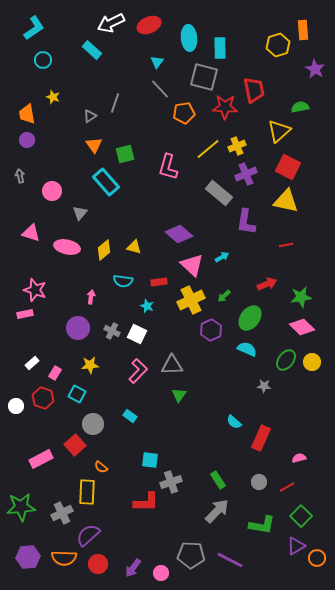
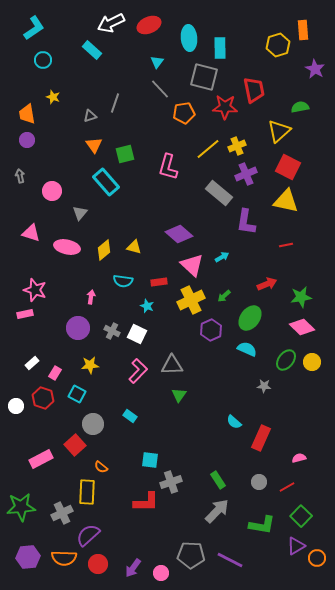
gray triangle at (90, 116): rotated 16 degrees clockwise
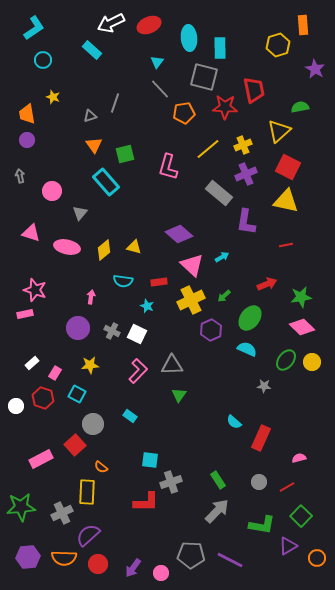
orange rectangle at (303, 30): moved 5 px up
yellow cross at (237, 146): moved 6 px right, 1 px up
purple triangle at (296, 546): moved 8 px left
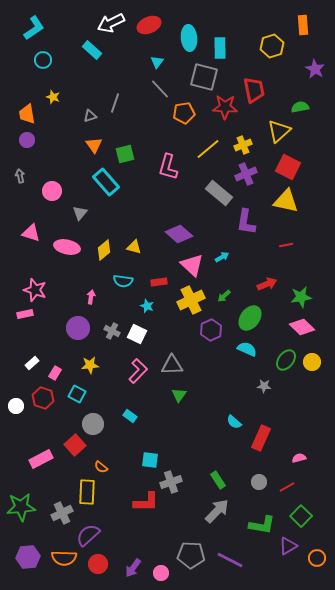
yellow hexagon at (278, 45): moved 6 px left, 1 px down
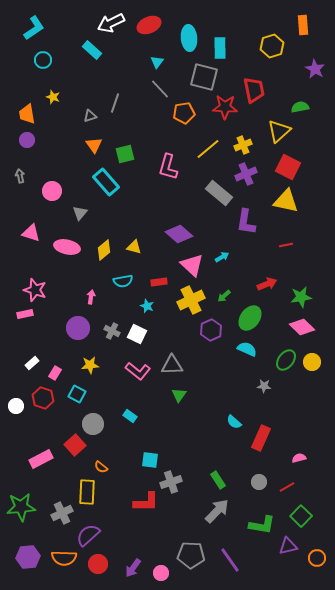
cyan semicircle at (123, 281): rotated 18 degrees counterclockwise
pink L-shape at (138, 371): rotated 85 degrees clockwise
purple triangle at (288, 546): rotated 18 degrees clockwise
purple line at (230, 560): rotated 28 degrees clockwise
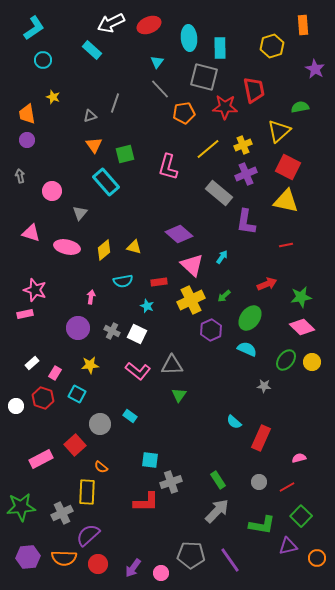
cyan arrow at (222, 257): rotated 24 degrees counterclockwise
gray circle at (93, 424): moved 7 px right
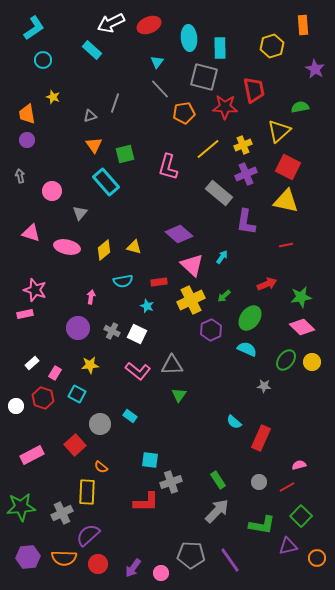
pink semicircle at (299, 458): moved 7 px down
pink rectangle at (41, 459): moved 9 px left, 4 px up
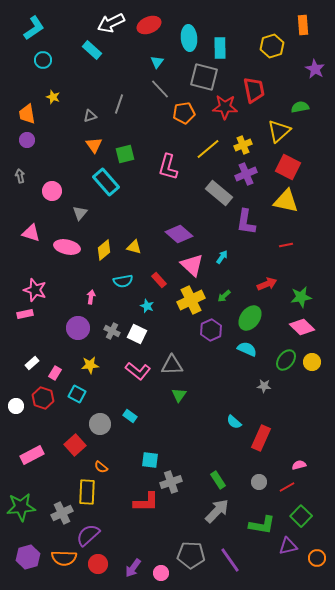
gray line at (115, 103): moved 4 px right, 1 px down
red rectangle at (159, 282): moved 2 px up; rotated 56 degrees clockwise
purple hexagon at (28, 557): rotated 10 degrees counterclockwise
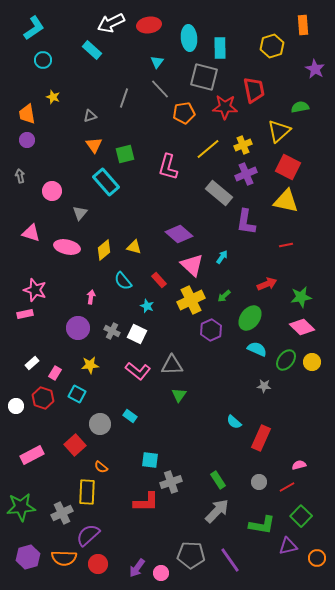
red ellipse at (149, 25): rotated 15 degrees clockwise
gray line at (119, 104): moved 5 px right, 6 px up
cyan semicircle at (123, 281): rotated 60 degrees clockwise
cyan semicircle at (247, 349): moved 10 px right
purple arrow at (133, 568): moved 4 px right
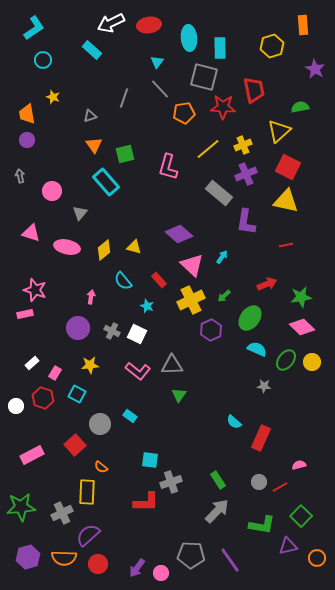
red star at (225, 107): moved 2 px left
red line at (287, 487): moved 7 px left
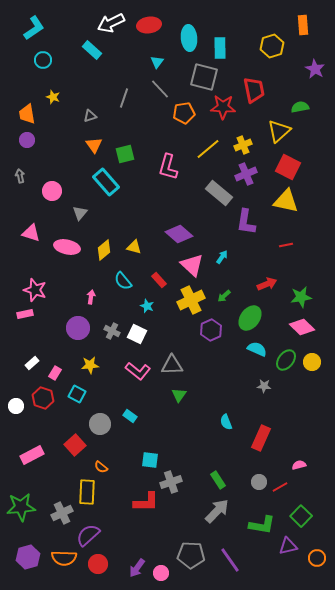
cyan semicircle at (234, 422): moved 8 px left; rotated 28 degrees clockwise
